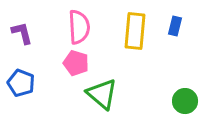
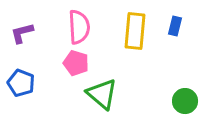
purple L-shape: rotated 90 degrees counterclockwise
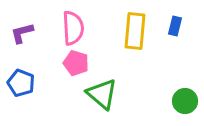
pink semicircle: moved 6 px left, 1 px down
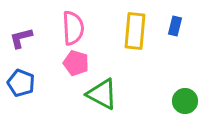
purple L-shape: moved 1 px left, 5 px down
green triangle: rotated 12 degrees counterclockwise
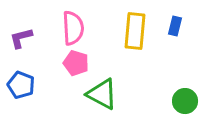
blue pentagon: moved 2 px down
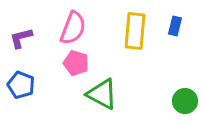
pink semicircle: rotated 24 degrees clockwise
